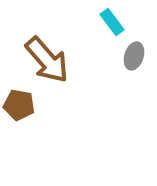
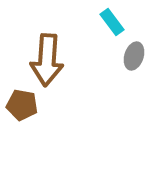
brown arrow: rotated 45 degrees clockwise
brown pentagon: moved 3 px right
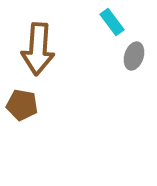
brown arrow: moved 9 px left, 11 px up
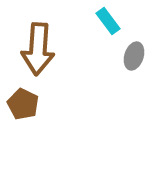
cyan rectangle: moved 4 px left, 1 px up
brown pentagon: moved 1 px right, 1 px up; rotated 16 degrees clockwise
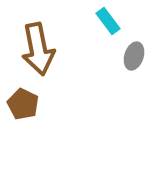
brown arrow: rotated 15 degrees counterclockwise
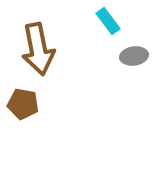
gray ellipse: rotated 64 degrees clockwise
brown pentagon: rotated 16 degrees counterclockwise
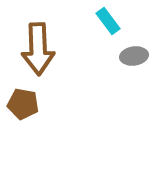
brown arrow: rotated 9 degrees clockwise
